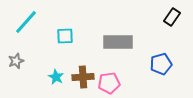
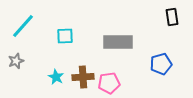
black rectangle: rotated 42 degrees counterclockwise
cyan line: moved 3 px left, 4 px down
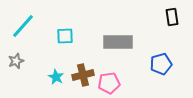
brown cross: moved 2 px up; rotated 10 degrees counterclockwise
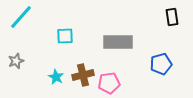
cyan line: moved 2 px left, 9 px up
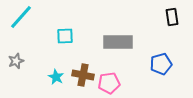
brown cross: rotated 25 degrees clockwise
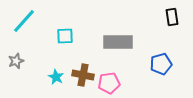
cyan line: moved 3 px right, 4 px down
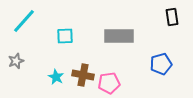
gray rectangle: moved 1 px right, 6 px up
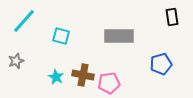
cyan square: moved 4 px left; rotated 18 degrees clockwise
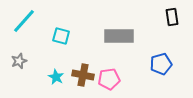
gray star: moved 3 px right
pink pentagon: moved 4 px up
